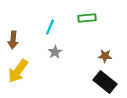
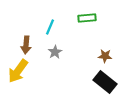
brown arrow: moved 13 px right, 5 px down
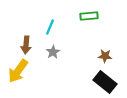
green rectangle: moved 2 px right, 2 px up
gray star: moved 2 px left
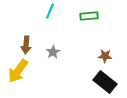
cyan line: moved 16 px up
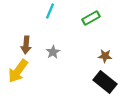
green rectangle: moved 2 px right, 2 px down; rotated 24 degrees counterclockwise
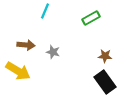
cyan line: moved 5 px left
brown arrow: rotated 90 degrees counterclockwise
gray star: rotated 24 degrees counterclockwise
yellow arrow: rotated 95 degrees counterclockwise
black rectangle: rotated 15 degrees clockwise
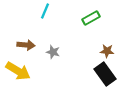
brown star: moved 2 px right, 5 px up
black rectangle: moved 8 px up
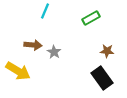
brown arrow: moved 7 px right
gray star: moved 1 px right; rotated 16 degrees clockwise
black rectangle: moved 3 px left, 4 px down
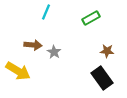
cyan line: moved 1 px right, 1 px down
